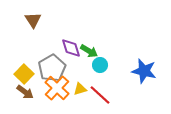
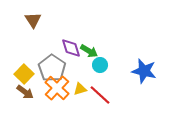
gray pentagon: rotated 8 degrees counterclockwise
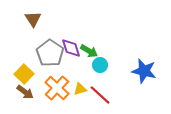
brown triangle: moved 1 px up
gray pentagon: moved 2 px left, 15 px up
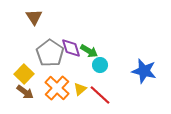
brown triangle: moved 1 px right, 2 px up
yellow triangle: rotated 24 degrees counterclockwise
